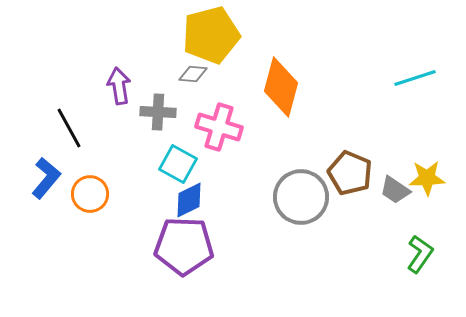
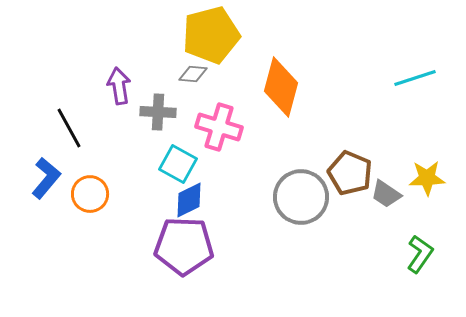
gray trapezoid: moved 9 px left, 4 px down
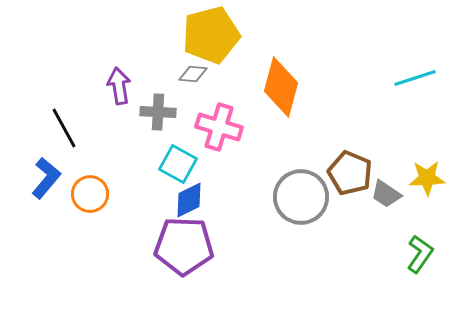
black line: moved 5 px left
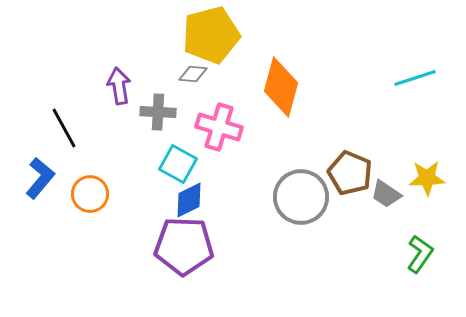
blue L-shape: moved 6 px left
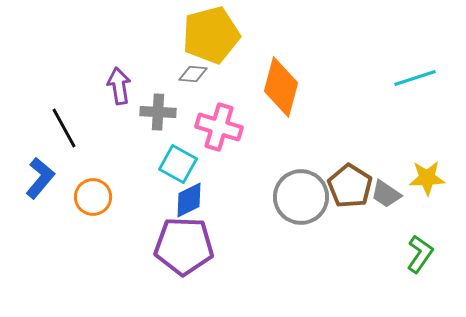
brown pentagon: moved 13 px down; rotated 9 degrees clockwise
orange circle: moved 3 px right, 3 px down
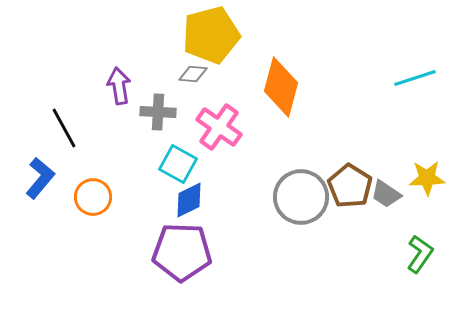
pink cross: rotated 18 degrees clockwise
purple pentagon: moved 2 px left, 6 px down
